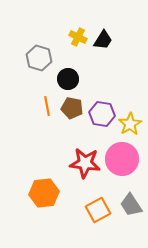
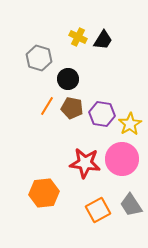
orange line: rotated 42 degrees clockwise
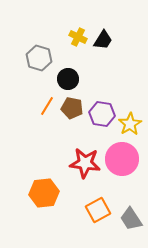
gray trapezoid: moved 14 px down
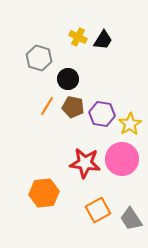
brown pentagon: moved 1 px right, 1 px up
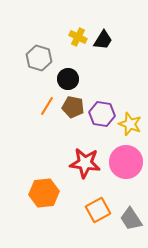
yellow star: rotated 20 degrees counterclockwise
pink circle: moved 4 px right, 3 px down
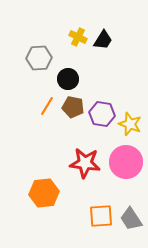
gray hexagon: rotated 20 degrees counterclockwise
orange square: moved 3 px right, 6 px down; rotated 25 degrees clockwise
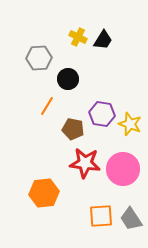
brown pentagon: moved 22 px down
pink circle: moved 3 px left, 7 px down
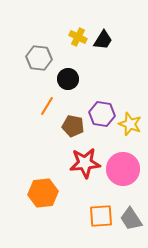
gray hexagon: rotated 10 degrees clockwise
brown pentagon: moved 3 px up
red star: rotated 12 degrees counterclockwise
orange hexagon: moved 1 px left
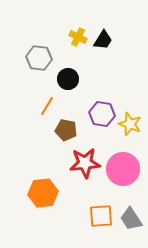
brown pentagon: moved 7 px left, 4 px down
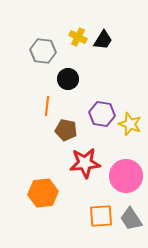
gray hexagon: moved 4 px right, 7 px up
orange line: rotated 24 degrees counterclockwise
pink circle: moved 3 px right, 7 px down
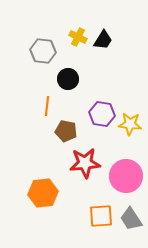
yellow star: rotated 15 degrees counterclockwise
brown pentagon: moved 1 px down
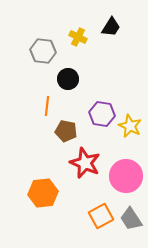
black trapezoid: moved 8 px right, 13 px up
yellow star: moved 2 px down; rotated 20 degrees clockwise
red star: rotated 28 degrees clockwise
orange square: rotated 25 degrees counterclockwise
